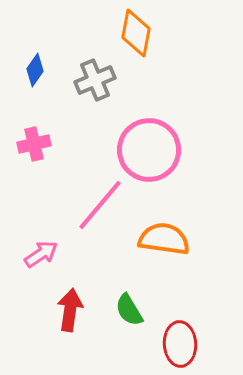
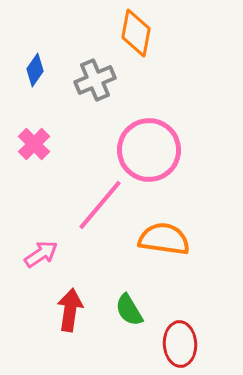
pink cross: rotated 32 degrees counterclockwise
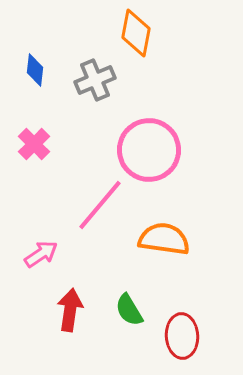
blue diamond: rotated 28 degrees counterclockwise
red ellipse: moved 2 px right, 8 px up
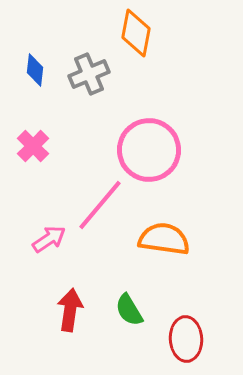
gray cross: moved 6 px left, 6 px up
pink cross: moved 1 px left, 2 px down
pink arrow: moved 8 px right, 15 px up
red ellipse: moved 4 px right, 3 px down
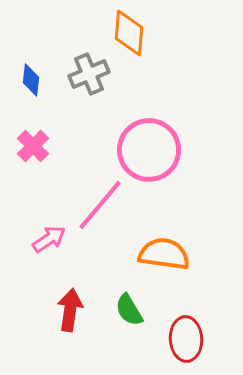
orange diamond: moved 7 px left; rotated 6 degrees counterclockwise
blue diamond: moved 4 px left, 10 px down
orange semicircle: moved 15 px down
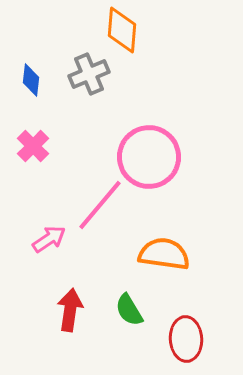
orange diamond: moved 7 px left, 3 px up
pink circle: moved 7 px down
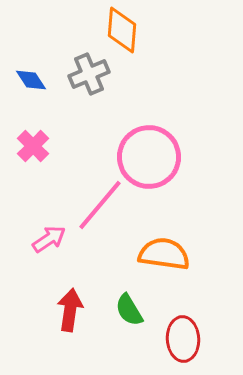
blue diamond: rotated 40 degrees counterclockwise
red ellipse: moved 3 px left
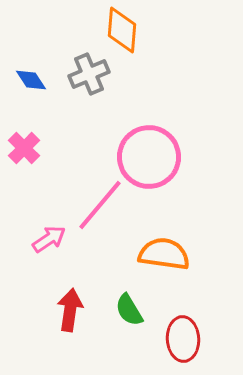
pink cross: moved 9 px left, 2 px down
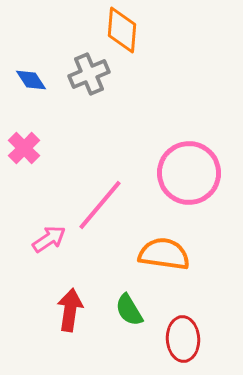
pink circle: moved 40 px right, 16 px down
